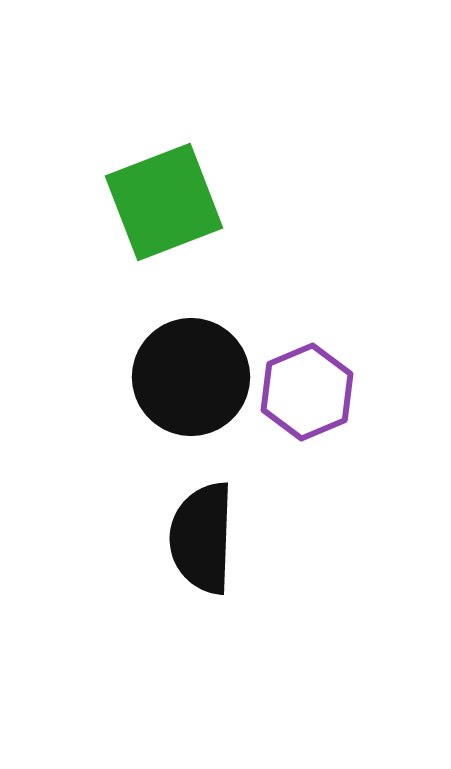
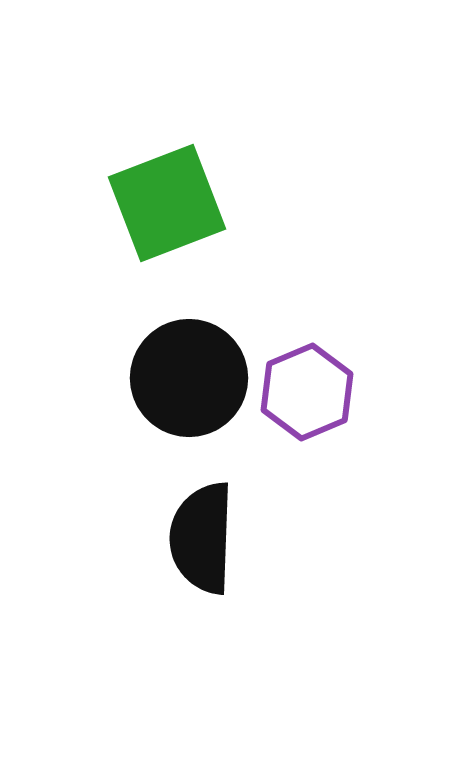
green square: moved 3 px right, 1 px down
black circle: moved 2 px left, 1 px down
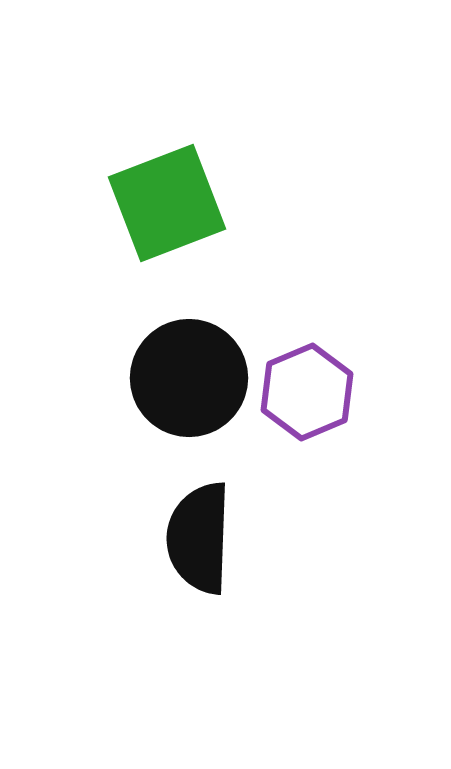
black semicircle: moved 3 px left
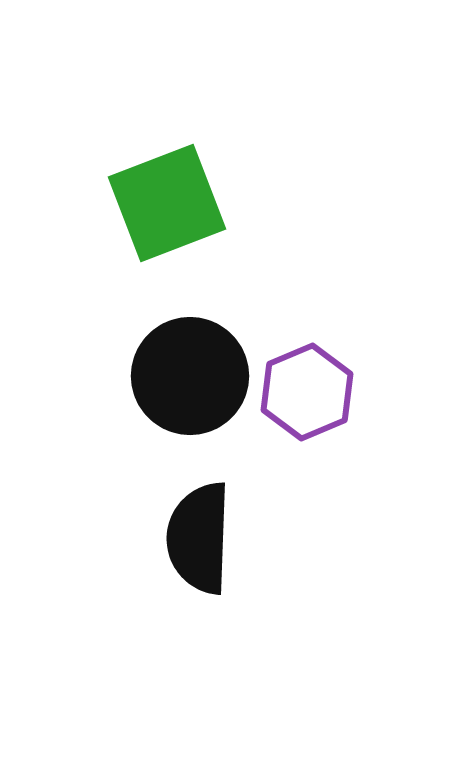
black circle: moved 1 px right, 2 px up
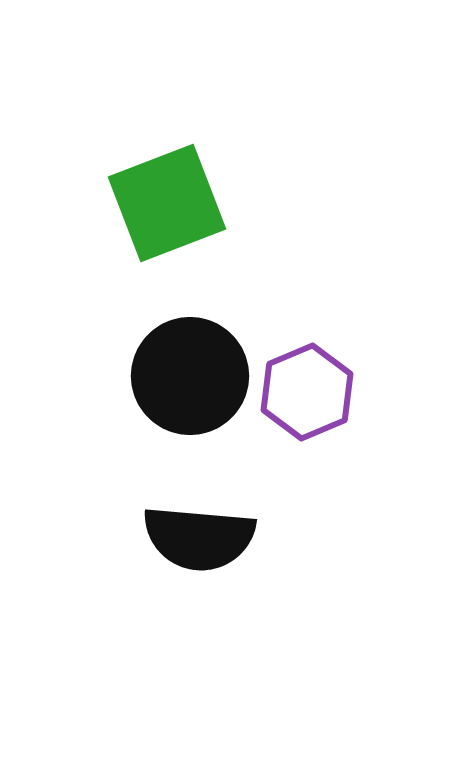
black semicircle: rotated 87 degrees counterclockwise
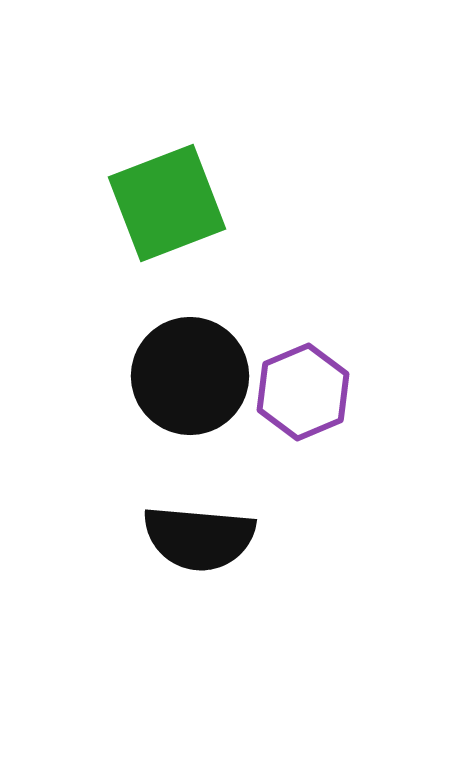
purple hexagon: moved 4 px left
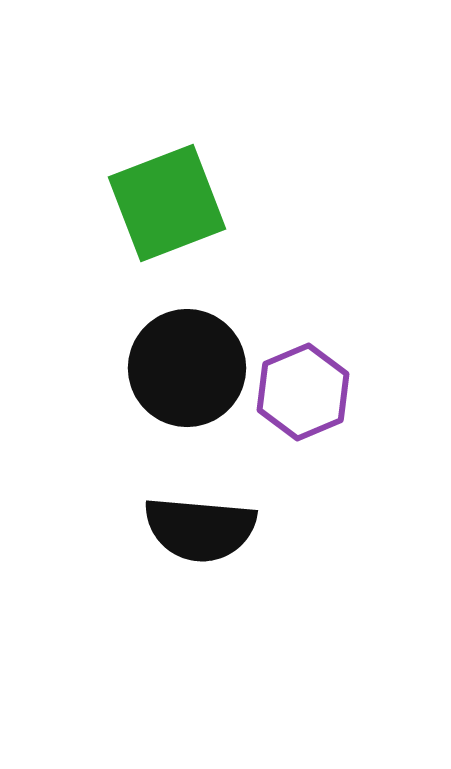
black circle: moved 3 px left, 8 px up
black semicircle: moved 1 px right, 9 px up
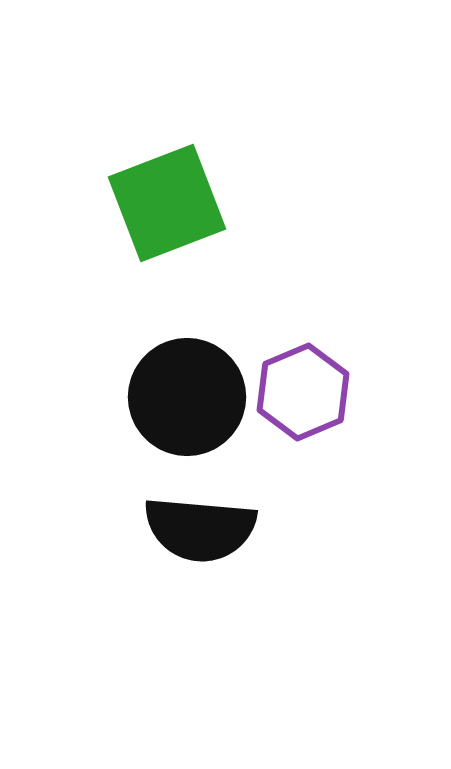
black circle: moved 29 px down
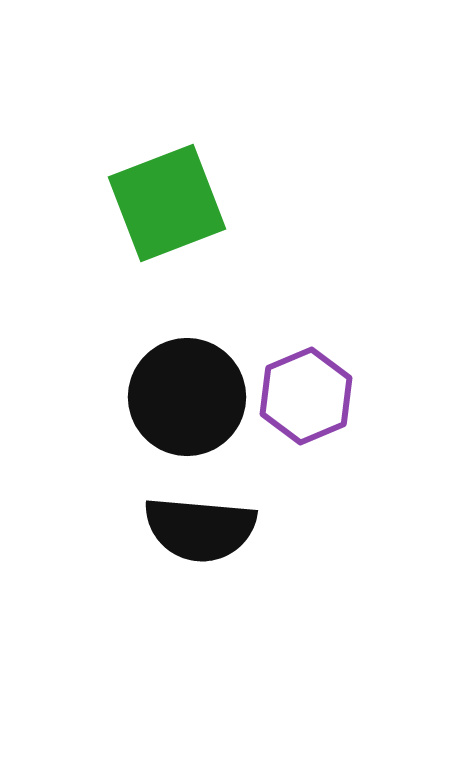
purple hexagon: moved 3 px right, 4 px down
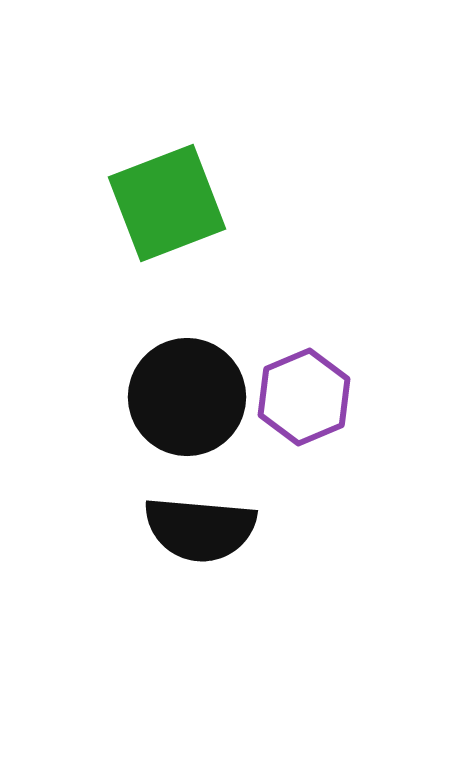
purple hexagon: moved 2 px left, 1 px down
